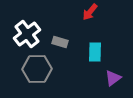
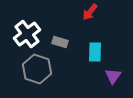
gray hexagon: rotated 20 degrees clockwise
purple triangle: moved 2 px up; rotated 18 degrees counterclockwise
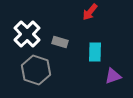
white cross: rotated 8 degrees counterclockwise
gray hexagon: moved 1 px left, 1 px down
purple triangle: rotated 36 degrees clockwise
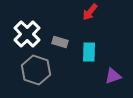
cyan rectangle: moved 6 px left
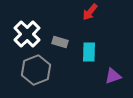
gray hexagon: rotated 20 degrees clockwise
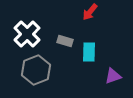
gray rectangle: moved 5 px right, 1 px up
